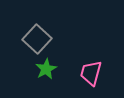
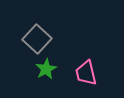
pink trapezoid: moved 5 px left; rotated 28 degrees counterclockwise
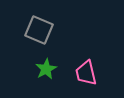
gray square: moved 2 px right, 9 px up; rotated 20 degrees counterclockwise
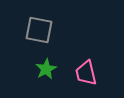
gray square: rotated 12 degrees counterclockwise
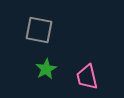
pink trapezoid: moved 1 px right, 4 px down
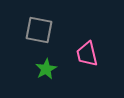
pink trapezoid: moved 23 px up
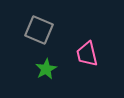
gray square: rotated 12 degrees clockwise
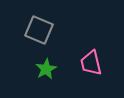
pink trapezoid: moved 4 px right, 9 px down
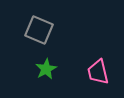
pink trapezoid: moved 7 px right, 9 px down
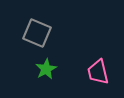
gray square: moved 2 px left, 3 px down
